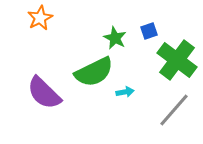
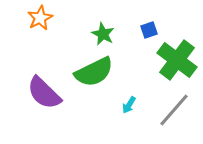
blue square: moved 1 px up
green star: moved 12 px left, 4 px up
cyan arrow: moved 4 px right, 13 px down; rotated 132 degrees clockwise
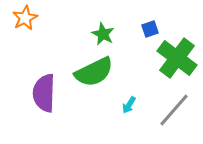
orange star: moved 15 px left
blue square: moved 1 px right, 1 px up
green cross: moved 2 px up
purple semicircle: rotated 48 degrees clockwise
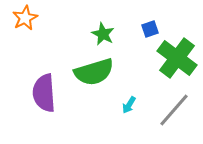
green semicircle: rotated 9 degrees clockwise
purple semicircle: rotated 6 degrees counterclockwise
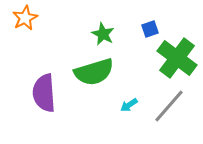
cyan arrow: rotated 24 degrees clockwise
gray line: moved 5 px left, 4 px up
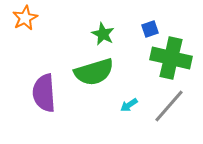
green cross: moved 6 px left; rotated 24 degrees counterclockwise
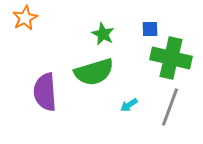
blue square: rotated 18 degrees clockwise
purple semicircle: moved 1 px right, 1 px up
gray line: moved 1 px right, 1 px down; rotated 21 degrees counterclockwise
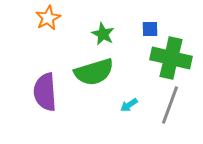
orange star: moved 23 px right
gray line: moved 2 px up
